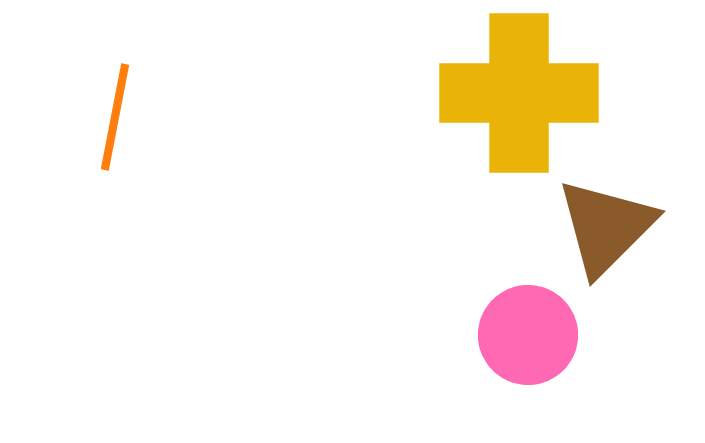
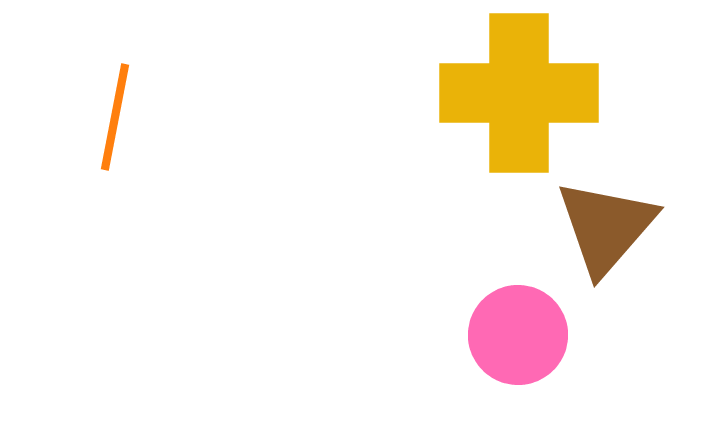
brown triangle: rotated 4 degrees counterclockwise
pink circle: moved 10 px left
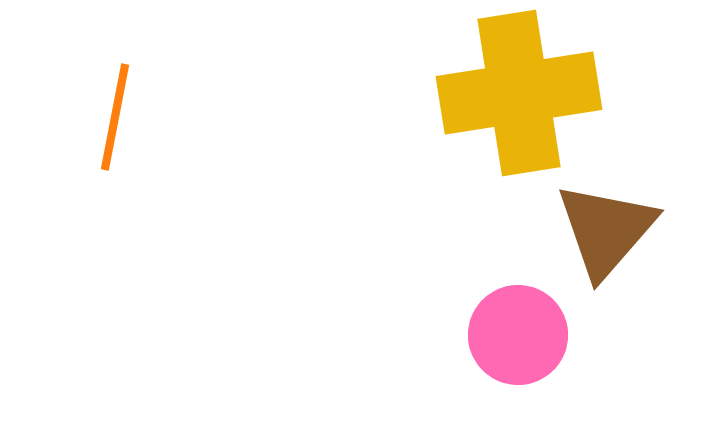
yellow cross: rotated 9 degrees counterclockwise
brown triangle: moved 3 px down
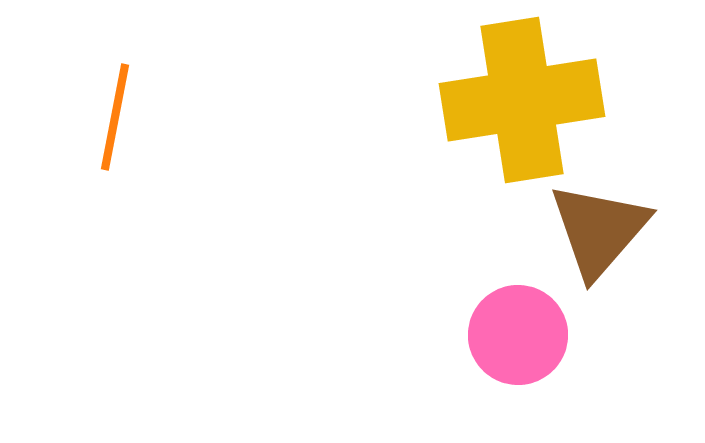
yellow cross: moved 3 px right, 7 px down
brown triangle: moved 7 px left
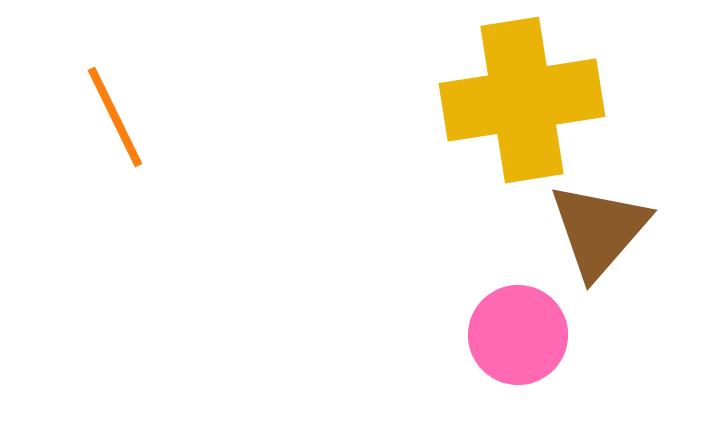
orange line: rotated 37 degrees counterclockwise
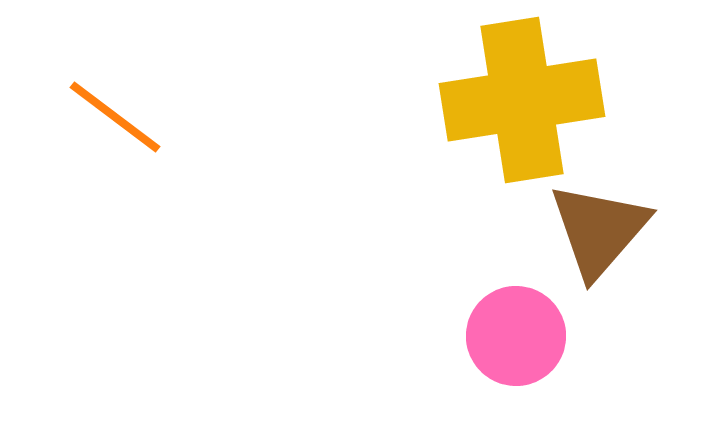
orange line: rotated 27 degrees counterclockwise
pink circle: moved 2 px left, 1 px down
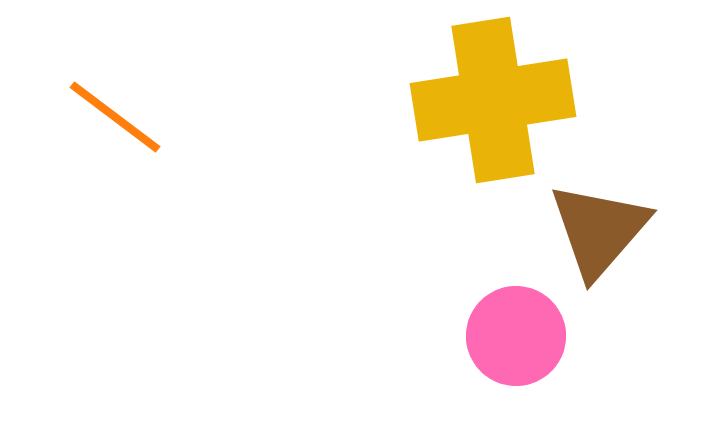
yellow cross: moved 29 px left
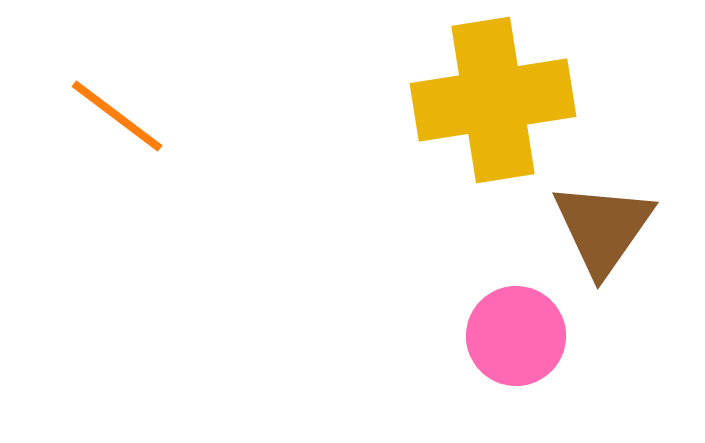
orange line: moved 2 px right, 1 px up
brown triangle: moved 4 px right, 2 px up; rotated 6 degrees counterclockwise
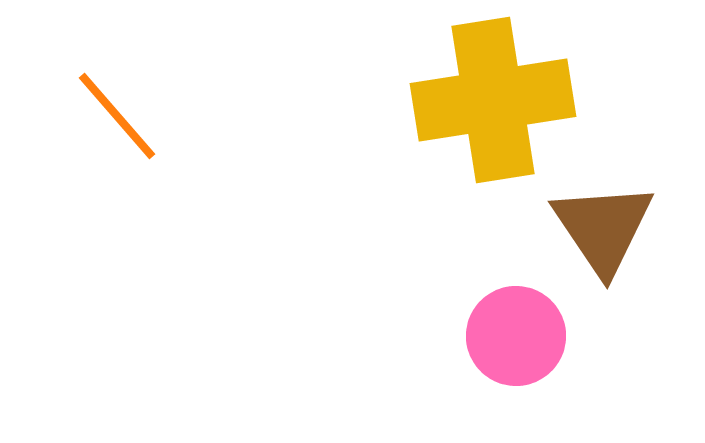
orange line: rotated 12 degrees clockwise
brown triangle: rotated 9 degrees counterclockwise
